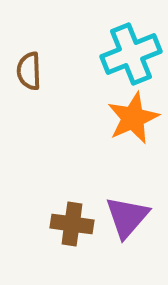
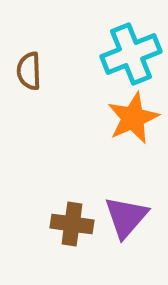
purple triangle: moved 1 px left
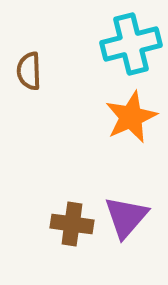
cyan cross: moved 10 px up; rotated 8 degrees clockwise
orange star: moved 2 px left, 1 px up
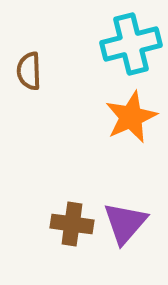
purple triangle: moved 1 px left, 6 px down
